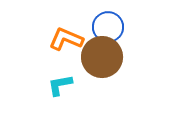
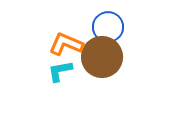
orange L-shape: moved 5 px down
cyan L-shape: moved 14 px up
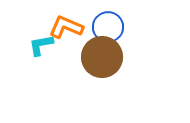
orange L-shape: moved 17 px up
cyan L-shape: moved 19 px left, 26 px up
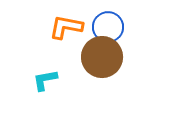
orange L-shape: rotated 12 degrees counterclockwise
cyan L-shape: moved 4 px right, 35 px down
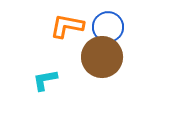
orange L-shape: moved 1 px right, 1 px up
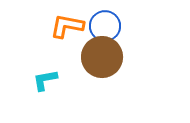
blue circle: moved 3 px left, 1 px up
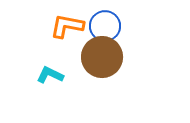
cyan L-shape: moved 5 px right, 5 px up; rotated 36 degrees clockwise
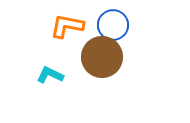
blue circle: moved 8 px right, 1 px up
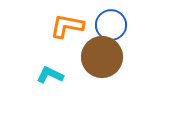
blue circle: moved 2 px left
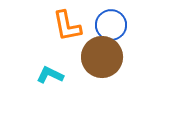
orange L-shape: rotated 112 degrees counterclockwise
